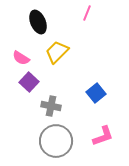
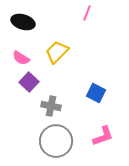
black ellipse: moved 15 px left; rotated 50 degrees counterclockwise
blue square: rotated 24 degrees counterclockwise
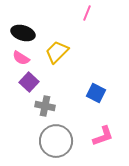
black ellipse: moved 11 px down
gray cross: moved 6 px left
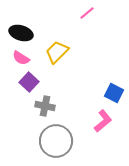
pink line: rotated 28 degrees clockwise
black ellipse: moved 2 px left
blue square: moved 18 px right
pink L-shape: moved 15 px up; rotated 20 degrees counterclockwise
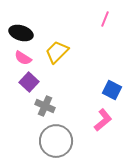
pink line: moved 18 px right, 6 px down; rotated 28 degrees counterclockwise
pink semicircle: moved 2 px right
blue square: moved 2 px left, 3 px up
gray cross: rotated 12 degrees clockwise
pink L-shape: moved 1 px up
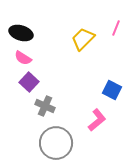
pink line: moved 11 px right, 9 px down
yellow trapezoid: moved 26 px right, 13 px up
pink L-shape: moved 6 px left
gray circle: moved 2 px down
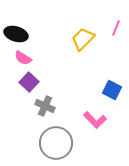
black ellipse: moved 5 px left, 1 px down
pink L-shape: moved 2 px left; rotated 85 degrees clockwise
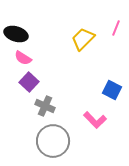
gray circle: moved 3 px left, 2 px up
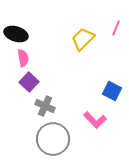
pink semicircle: rotated 132 degrees counterclockwise
blue square: moved 1 px down
gray circle: moved 2 px up
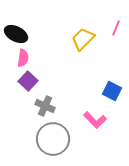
black ellipse: rotated 10 degrees clockwise
pink semicircle: rotated 18 degrees clockwise
purple square: moved 1 px left, 1 px up
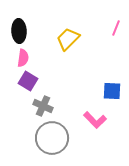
black ellipse: moved 3 px right, 3 px up; rotated 60 degrees clockwise
yellow trapezoid: moved 15 px left
purple square: rotated 12 degrees counterclockwise
blue square: rotated 24 degrees counterclockwise
gray cross: moved 2 px left
gray circle: moved 1 px left, 1 px up
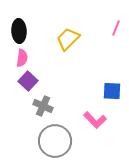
pink semicircle: moved 1 px left
purple square: rotated 12 degrees clockwise
gray circle: moved 3 px right, 3 px down
